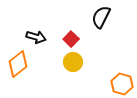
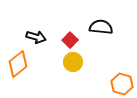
black semicircle: moved 10 px down; rotated 70 degrees clockwise
red square: moved 1 px left, 1 px down
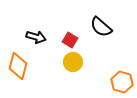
black semicircle: rotated 145 degrees counterclockwise
red square: rotated 14 degrees counterclockwise
orange diamond: moved 2 px down; rotated 36 degrees counterclockwise
orange hexagon: moved 2 px up
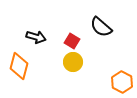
red square: moved 2 px right, 1 px down
orange diamond: moved 1 px right
orange hexagon: rotated 10 degrees clockwise
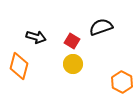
black semicircle: rotated 120 degrees clockwise
yellow circle: moved 2 px down
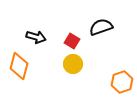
orange hexagon: rotated 15 degrees clockwise
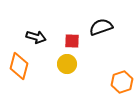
red square: rotated 28 degrees counterclockwise
yellow circle: moved 6 px left
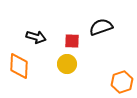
orange diamond: rotated 12 degrees counterclockwise
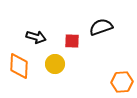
yellow circle: moved 12 px left
orange hexagon: rotated 15 degrees clockwise
